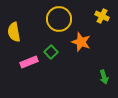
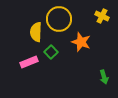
yellow semicircle: moved 22 px right; rotated 12 degrees clockwise
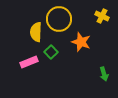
green arrow: moved 3 px up
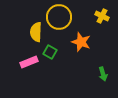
yellow circle: moved 2 px up
green square: moved 1 px left; rotated 16 degrees counterclockwise
green arrow: moved 1 px left
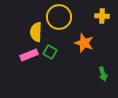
yellow cross: rotated 24 degrees counterclockwise
orange star: moved 3 px right, 1 px down
pink rectangle: moved 7 px up
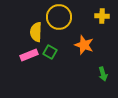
orange star: moved 2 px down
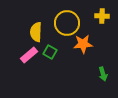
yellow circle: moved 8 px right, 6 px down
orange star: moved 1 px left, 1 px up; rotated 24 degrees counterclockwise
pink rectangle: rotated 18 degrees counterclockwise
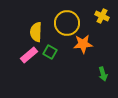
yellow cross: rotated 24 degrees clockwise
